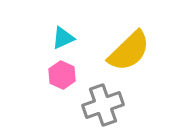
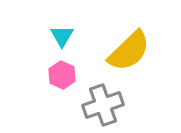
cyan triangle: moved 1 px left, 2 px up; rotated 35 degrees counterclockwise
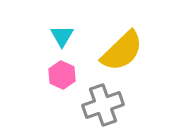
yellow semicircle: moved 7 px left
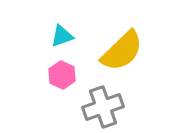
cyan triangle: rotated 40 degrees clockwise
gray cross: moved 2 px down
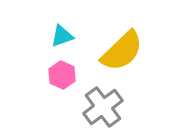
gray cross: rotated 18 degrees counterclockwise
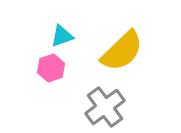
pink hexagon: moved 11 px left, 7 px up; rotated 16 degrees clockwise
gray cross: moved 2 px right
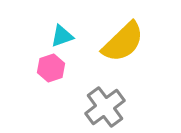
yellow semicircle: moved 1 px right, 9 px up
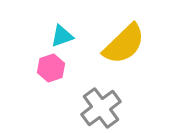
yellow semicircle: moved 1 px right, 2 px down
gray cross: moved 4 px left, 1 px down
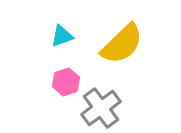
yellow semicircle: moved 2 px left
pink hexagon: moved 15 px right, 14 px down
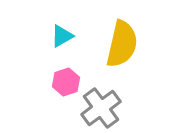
cyan triangle: rotated 10 degrees counterclockwise
yellow semicircle: rotated 33 degrees counterclockwise
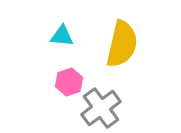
cyan triangle: rotated 35 degrees clockwise
pink hexagon: moved 3 px right
